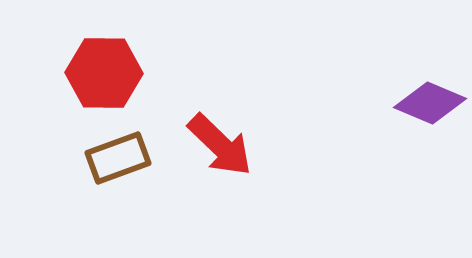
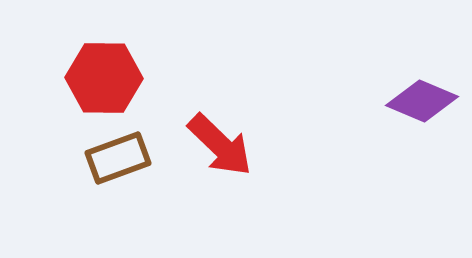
red hexagon: moved 5 px down
purple diamond: moved 8 px left, 2 px up
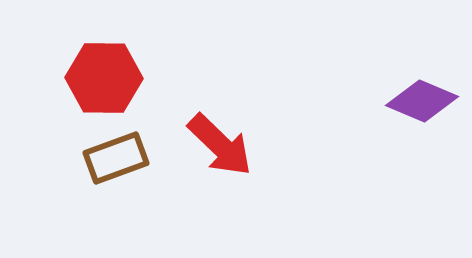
brown rectangle: moved 2 px left
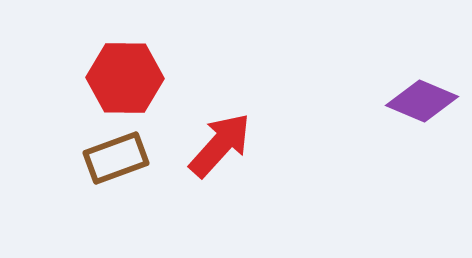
red hexagon: moved 21 px right
red arrow: rotated 92 degrees counterclockwise
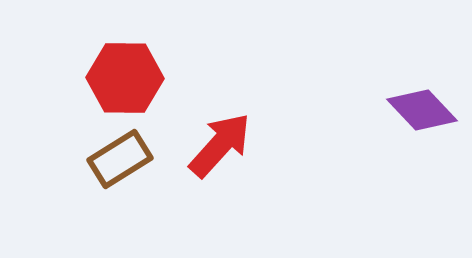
purple diamond: moved 9 px down; rotated 24 degrees clockwise
brown rectangle: moved 4 px right, 1 px down; rotated 12 degrees counterclockwise
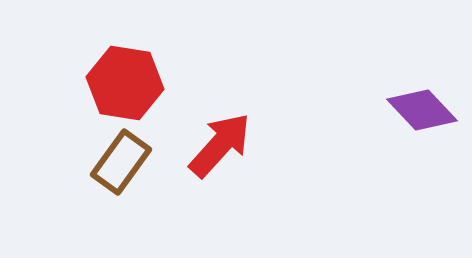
red hexagon: moved 5 px down; rotated 8 degrees clockwise
brown rectangle: moved 1 px right, 3 px down; rotated 22 degrees counterclockwise
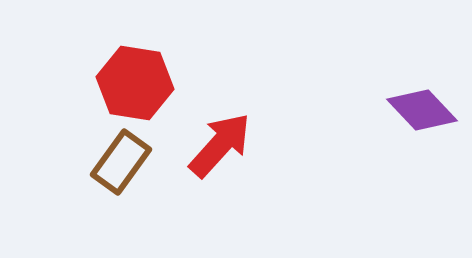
red hexagon: moved 10 px right
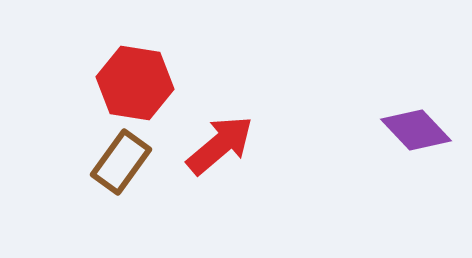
purple diamond: moved 6 px left, 20 px down
red arrow: rotated 8 degrees clockwise
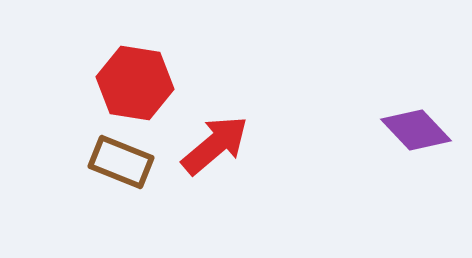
red arrow: moved 5 px left
brown rectangle: rotated 76 degrees clockwise
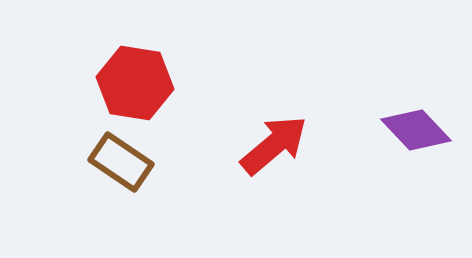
red arrow: moved 59 px right
brown rectangle: rotated 12 degrees clockwise
